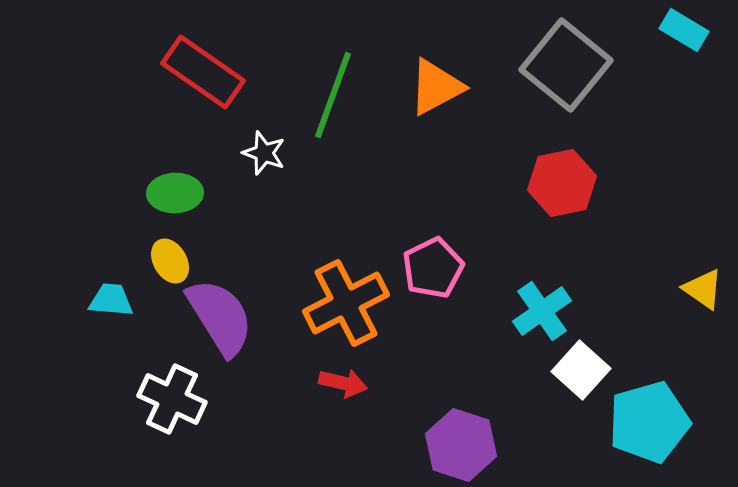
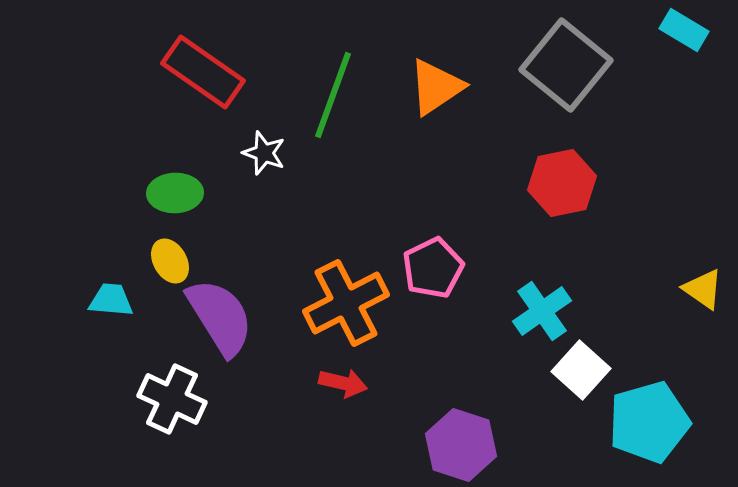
orange triangle: rotated 6 degrees counterclockwise
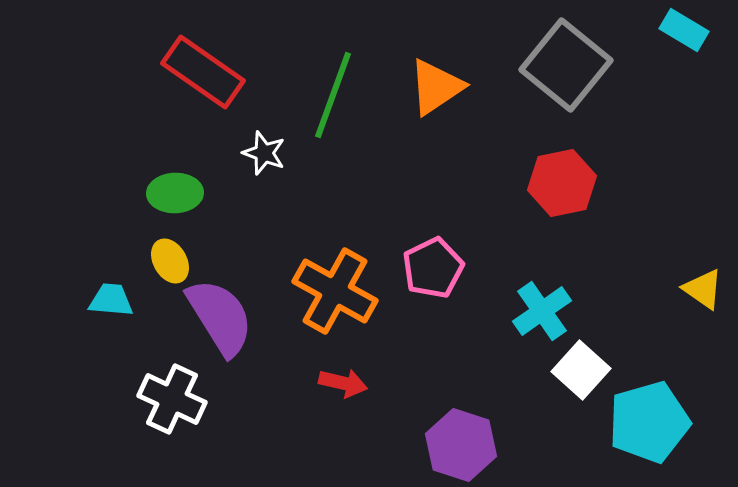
orange cross: moved 11 px left, 12 px up; rotated 34 degrees counterclockwise
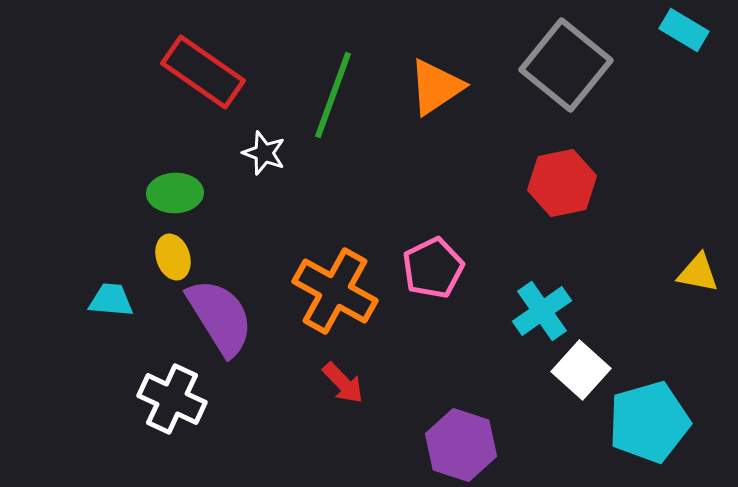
yellow ellipse: moved 3 px right, 4 px up; rotated 12 degrees clockwise
yellow triangle: moved 5 px left, 16 px up; rotated 24 degrees counterclockwise
red arrow: rotated 33 degrees clockwise
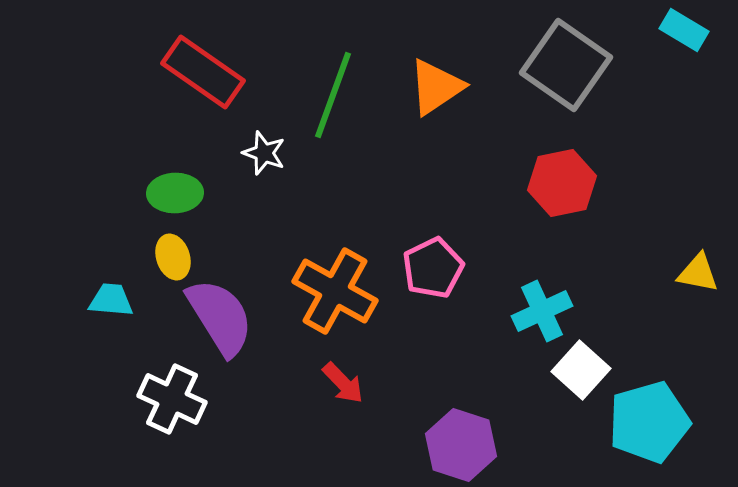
gray square: rotated 4 degrees counterclockwise
cyan cross: rotated 10 degrees clockwise
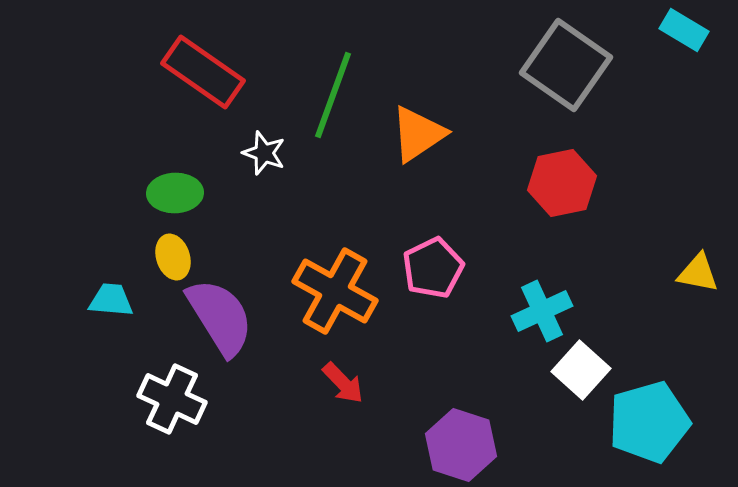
orange triangle: moved 18 px left, 47 px down
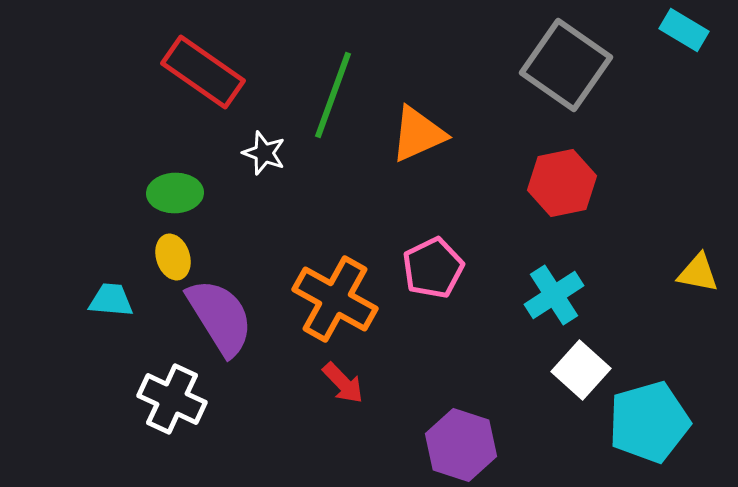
orange triangle: rotated 10 degrees clockwise
orange cross: moved 8 px down
cyan cross: moved 12 px right, 16 px up; rotated 8 degrees counterclockwise
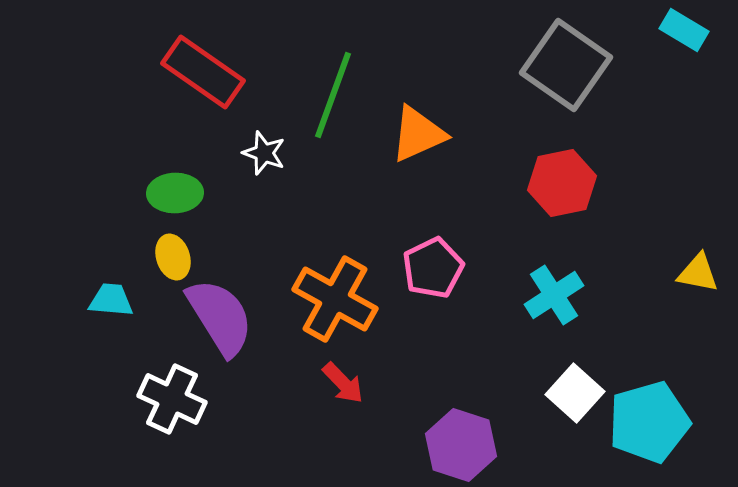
white square: moved 6 px left, 23 px down
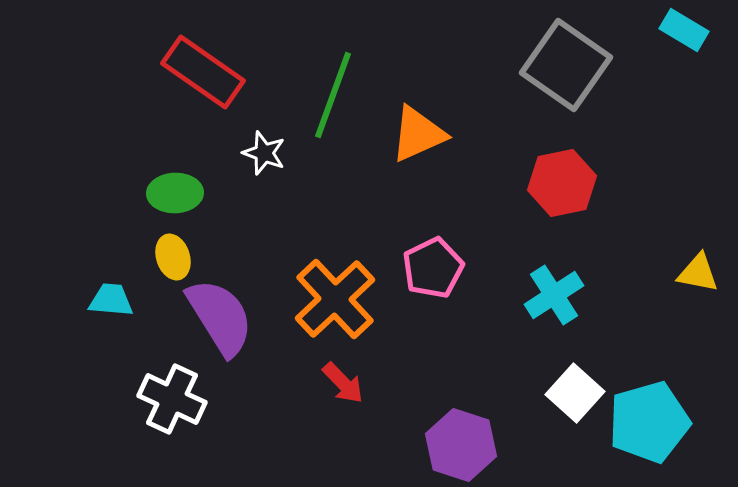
orange cross: rotated 18 degrees clockwise
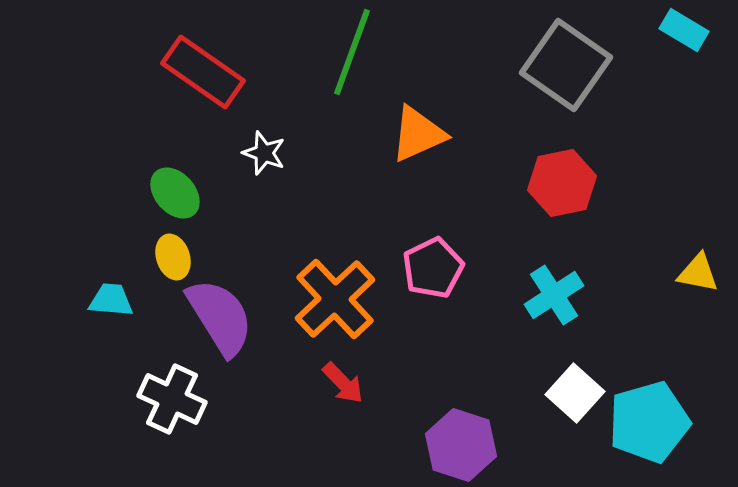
green line: moved 19 px right, 43 px up
green ellipse: rotated 50 degrees clockwise
